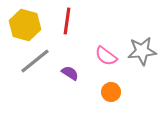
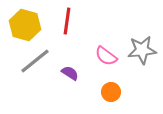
gray star: moved 1 px up
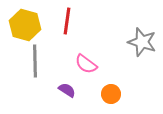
gray star: moved 8 px up; rotated 24 degrees clockwise
pink semicircle: moved 20 px left, 8 px down
gray line: rotated 52 degrees counterclockwise
purple semicircle: moved 3 px left, 17 px down
orange circle: moved 2 px down
